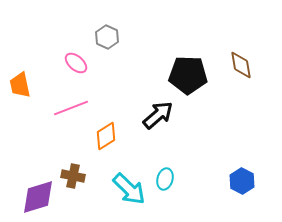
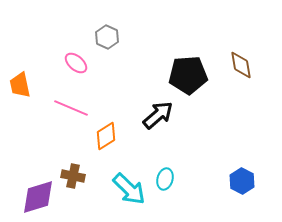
black pentagon: rotated 6 degrees counterclockwise
pink line: rotated 44 degrees clockwise
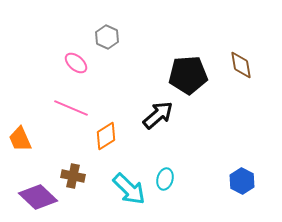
orange trapezoid: moved 54 px down; rotated 12 degrees counterclockwise
purple diamond: rotated 60 degrees clockwise
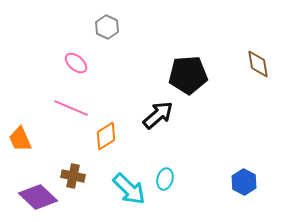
gray hexagon: moved 10 px up
brown diamond: moved 17 px right, 1 px up
blue hexagon: moved 2 px right, 1 px down
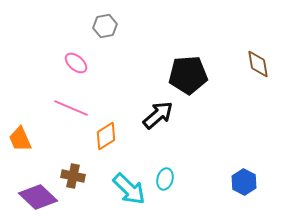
gray hexagon: moved 2 px left, 1 px up; rotated 25 degrees clockwise
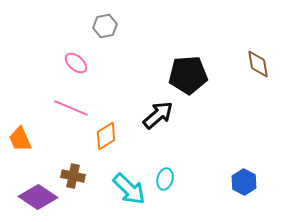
purple diamond: rotated 9 degrees counterclockwise
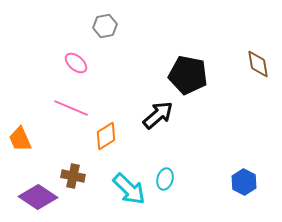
black pentagon: rotated 15 degrees clockwise
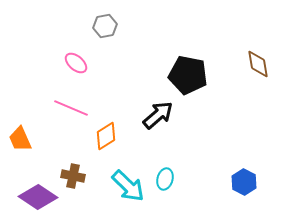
cyan arrow: moved 1 px left, 3 px up
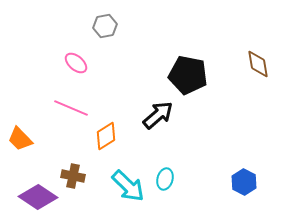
orange trapezoid: rotated 20 degrees counterclockwise
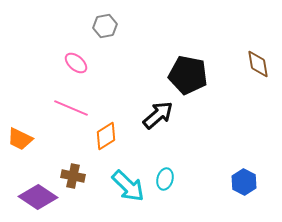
orange trapezoid: rotated 20 degrees counterclockwise
